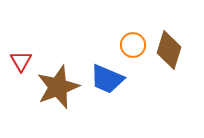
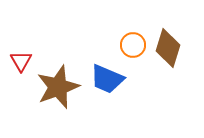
brown diamond: moved 1 px left, 2 px up
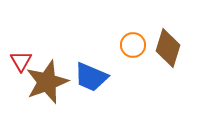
blue trapezoid: moved 16 px left, 2 px up
brown star: moved 11 px left, 5 px up
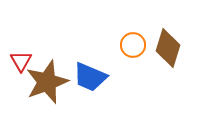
blue trapezoid: moved 1 px left
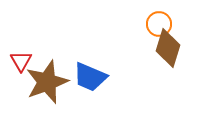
orange circle: moved 26 px right, 21 px up
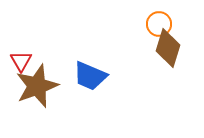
blue trapezoid: moved 1 px up
brown star: moved 10 px left, 4 px down
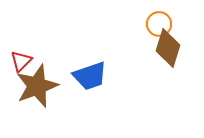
red triangle: rotated 15 degrees clockwise
blue trapezoid: rotated 42 degrees counterclockwise
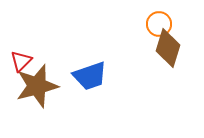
brown star: rotated 6 degrees clockwise
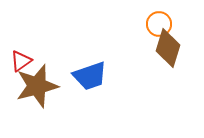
red triangle: rotated 10 degrees clockwise
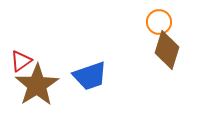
orange circle: moved 2 px up
brown diamond: moved 1 px left, 2 px down
brown star: moved 1 px up; rotated 18 degrees counterclockwise
